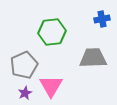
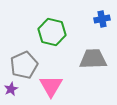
green hexagon: rotated 20 degrees clockwise
gray trapezoid: moved 1 px down
purple star: moved 14 px left, 4 px up
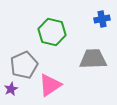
pink triangle: moved 1 px left, 1 px up; rotated 25 degrees clockwise
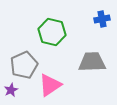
gray trapezoid: moved 1 px left, 3 px down
purple star: moved 1 px down
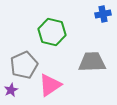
blue cross: moved 1 px right, 5 px up
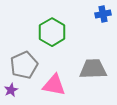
green hexagon: rotated 16 degrees clockwise
gray trapezoid: moved 1 px right, 7 px down
pink triangle: moved 4 px right; rotated 45 degrees clockwise
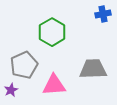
pink triangle: rotated 15 degrees counterclockwise
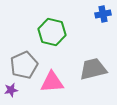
green hexagon: rotated 16 degrees counterclockwise
gray trapezoid: rotated 12 degrees counterclockwise
pink triangle: moved 2 px left, 3 px up
purple star: rotated 16 degrees clockwise
